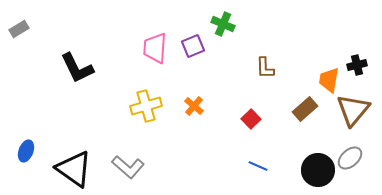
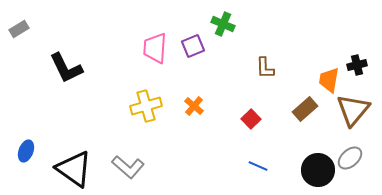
black L-shape: moved 11 px left
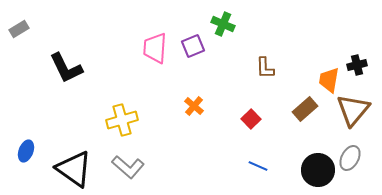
yellow cross: moved 24 px left, 14 px down
gray ellipse: rotated 20 degrees counterclockwise
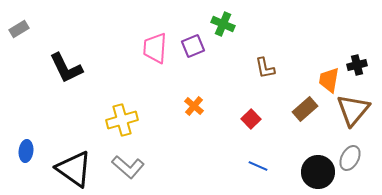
brown L-shape: rotated 10 degrees counterclockwise
blue ellipse: rotated 15 degrees counterclockwise
black circle: moved 2 px down
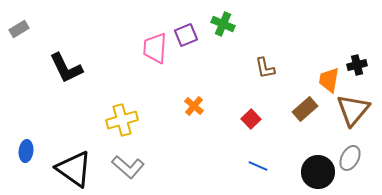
purple square: moved 7 px left, 11 px up
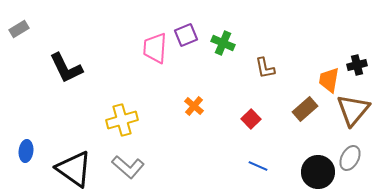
green cross: moved 19 px down
